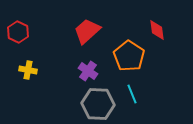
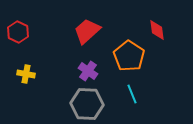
yellow cross: moved 2 px left, 4 px down
gray hexagon: moved 11 px left
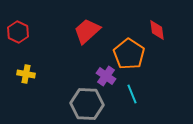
orange pentagon: moved 2 px up
purple cross: moved 18 px right, 5 px down
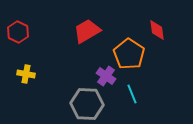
red trapezoid: rotated 12 degrees clockwise
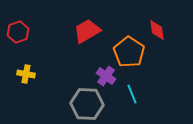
red hexagon: rotated 15 degrees clockwise
orange pentagon: moved 2 px up
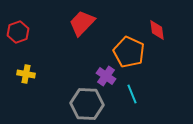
red trapezoid: moved 5 px left, 8 px up; rotated 16 degrees counterclockwise
orange pentagon: rotated 8 degrees counterclockwise
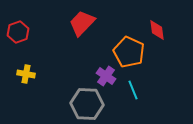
cyan line: moved 1 px right, 4 px up
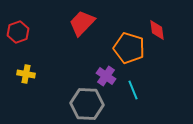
orange pentagon: moved 4 px up; rotated 8 degrees counterclockwise
